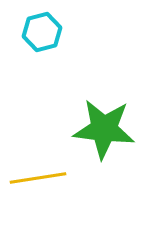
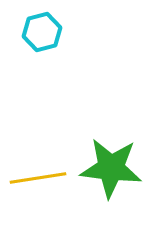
green star: moved 7 px right, 39 px down
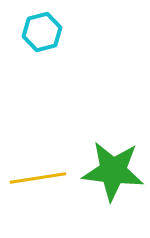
green star: moved 2 px right, 3 px down
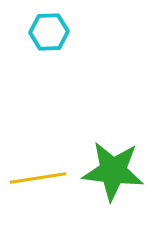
cyan hexagon: moved 7 px right; rotated 12 degrees clockwise
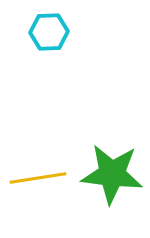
green star: moved 1 px left, 3 px down
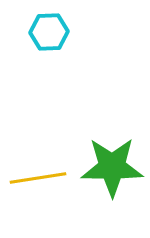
green star: moved 7 px up; rotated 6 degrees counterclockwise
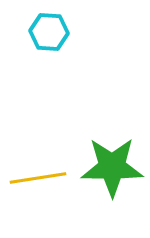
cyan hexagon: rotated 6 degrees clockwise
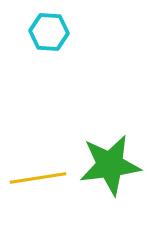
green star: moved 2 px left, 2 px up; rotated 8 degrees counterclockwise
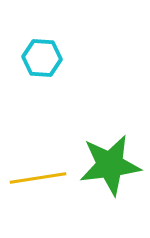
cyan hexagon: moved 7 px left, 26 px down
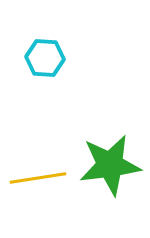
cyan hexagon: moved 3 px right
